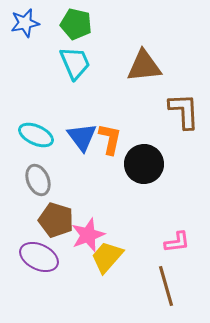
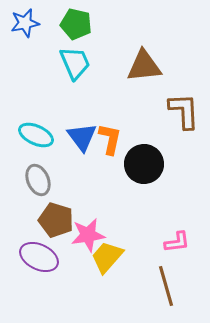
pink star: rotated 12 degrees clockwise
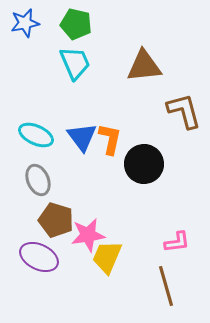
brown L-shape: rotated 12 degrees counterclockwise
yellow trapezoid: rotated 18 degrees counterclockwise
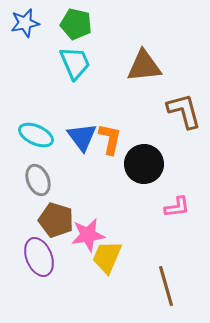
pink L-shape: moved 35 px up
purple ellipse: rotated 42 degrees clockwise
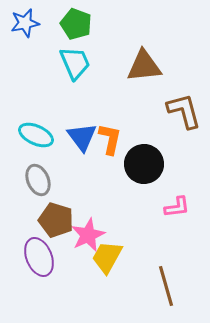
green pentagon: rotated 8 degrees clockwise
pink star: rotated 16 degrees counterclockwise
yellow trapezoid: rotated 6 degrees clockwise
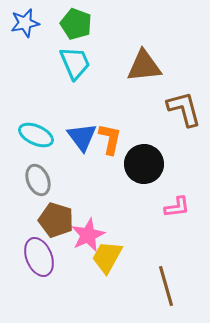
brown L-shape: moved 2 px up
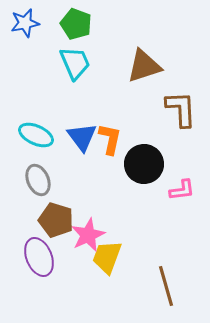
brown triangle: rotated 12 degrees counterclockwise
brown L-shape: moved 3 px left; rotated 12 degrees clockwise
pink L-shape: moved 5 px right, 17 px up
yellow trapezoid: rotated 9 degrees counterclockwise
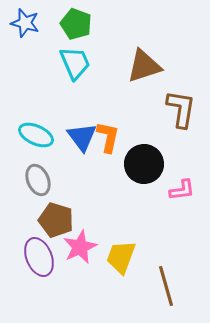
blue star: rotated 28 degrees clockwise
brown L-shape: rotated 12 degrees clockwise
orange L-shape: moved 2 px left, 2 px up
pink star: moved 8 px left, 12 px down
yellow trapezoid: moved 14 px right
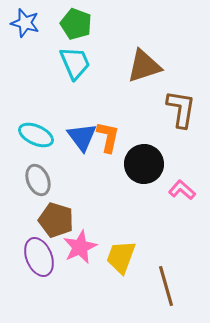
pink L-shape: rotated 132 degrees counterclockwise
